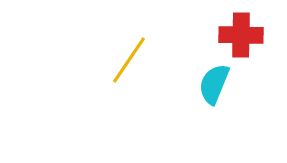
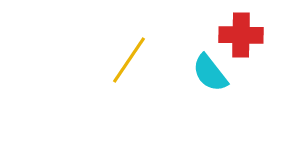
cyan semicircle: moved 4 px left, 11 px up; rotated 60 degrees counterclockwise
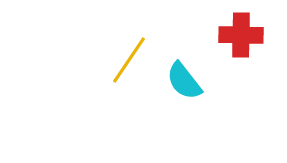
cyan semicircle: moved 26 px left, 8 px down
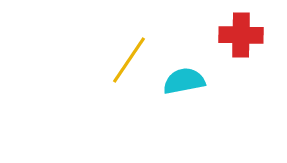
cyan semicircle: rotated 117 degrees clockwise
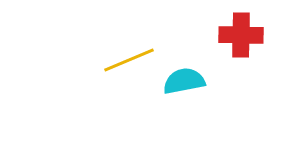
yellow line: rotated 33 degrees clockwise
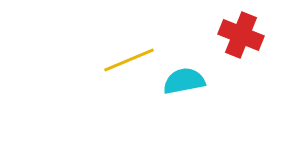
red cross: rotated 21 degrees clockwise
